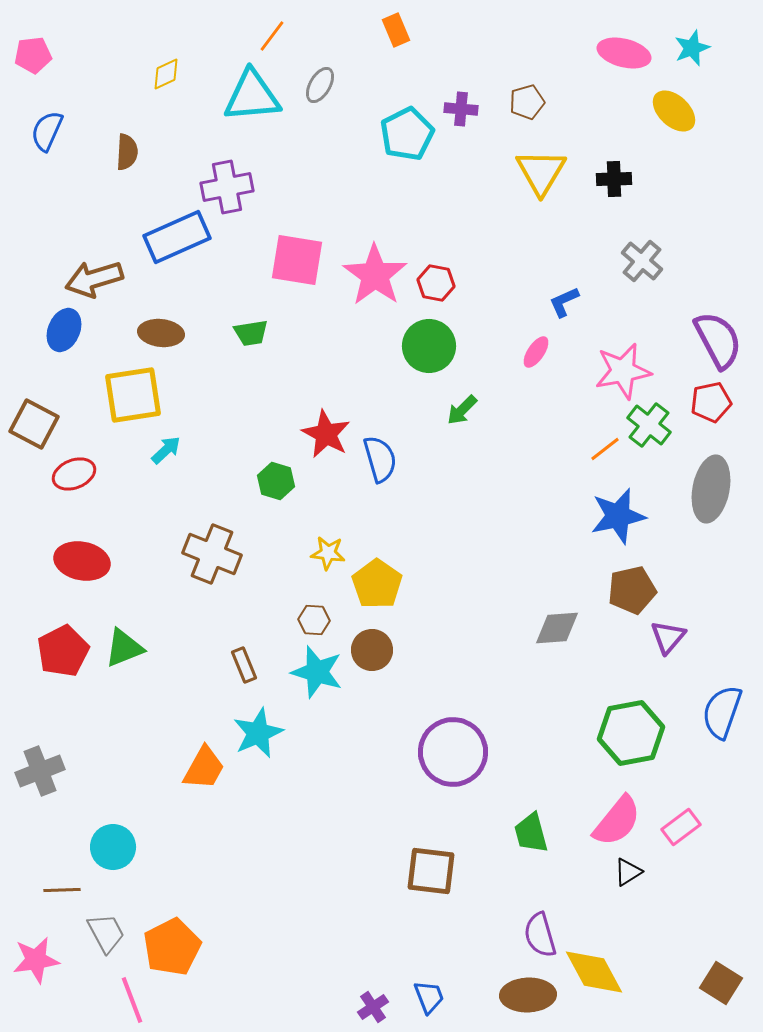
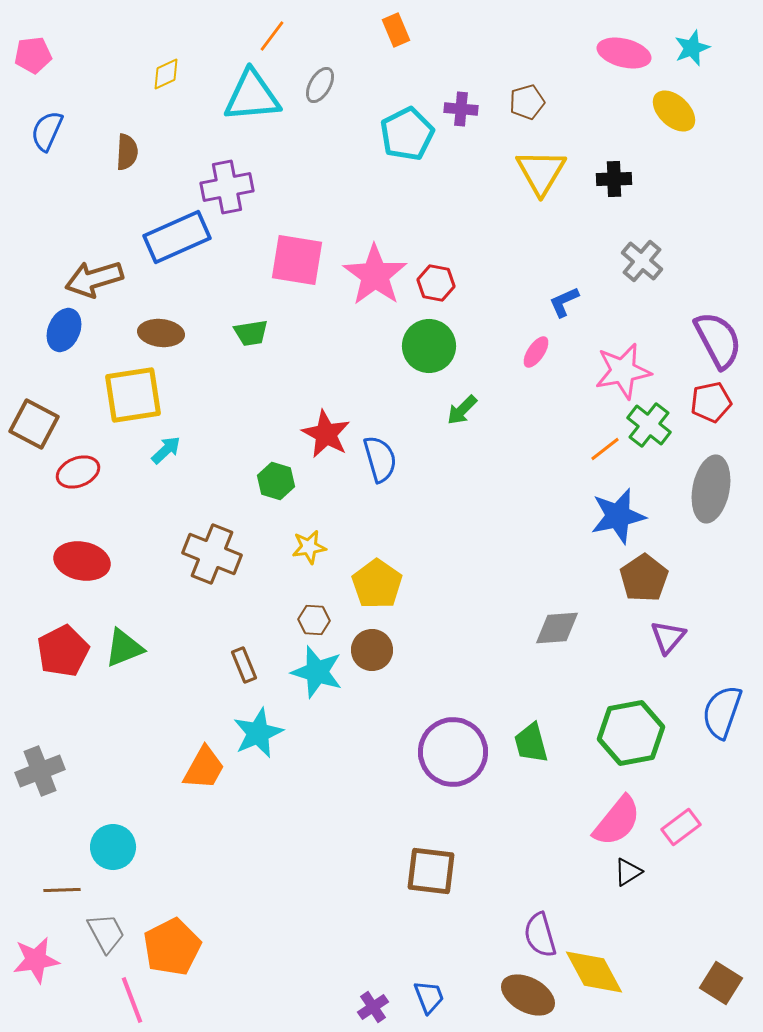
red ellipse at (74, 474): moved 4 px right, 2 px up
yellow star at (328, 553): moved 19 px left, 6 px up; rotated 16 degrees counterclockwise
brown pentagon at (632, 590): moved 12 px right, 12 px up; rotated 21 degrees counterclockwise
green trapezoid at (531, 833): moved 90 px up
brown ellipse at (528, 995): rotated 30 degrees clockwise
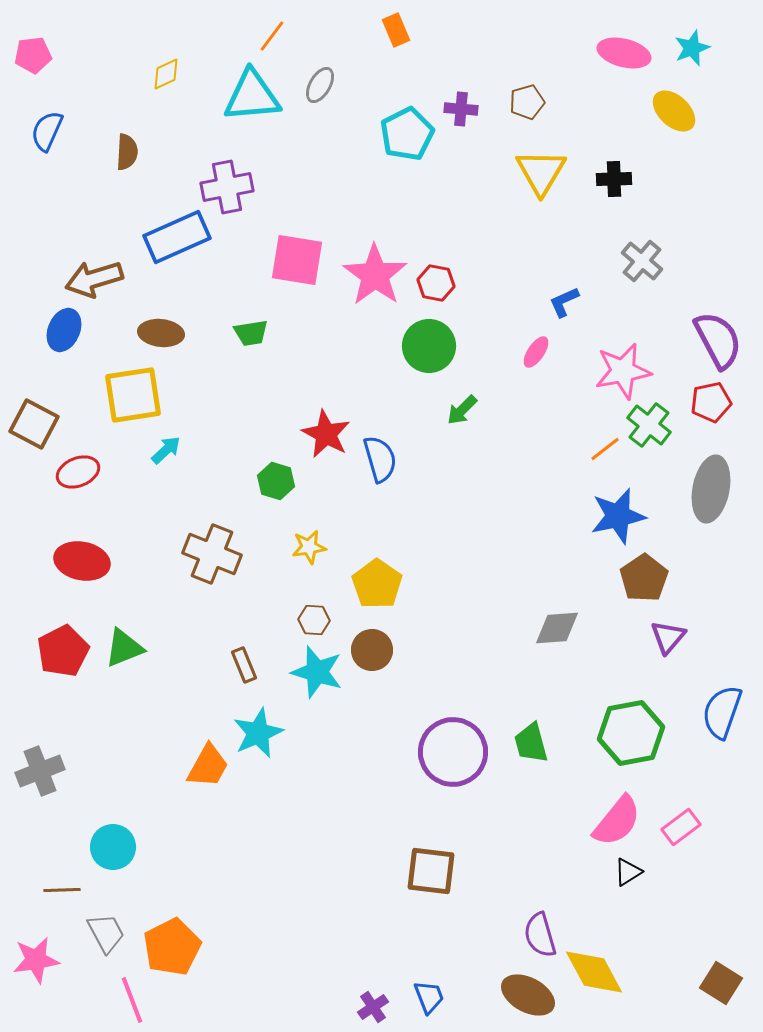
orange trapezoid at (204, 768): moved 4 px right, 2 px up
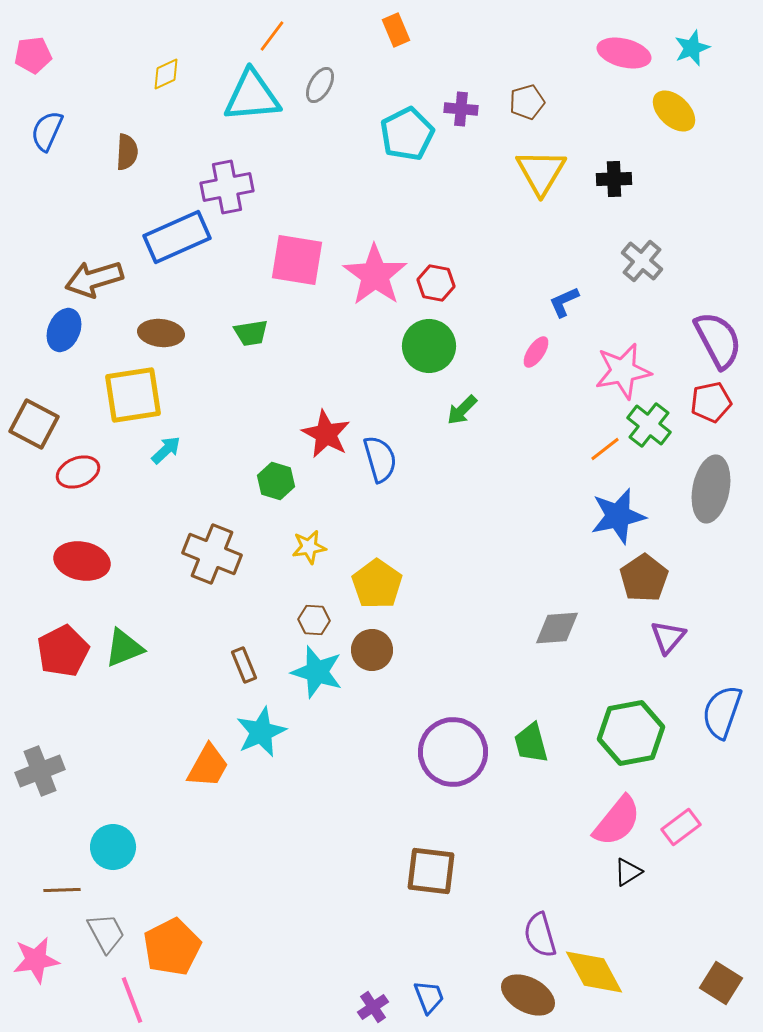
cyan star at (258, 733): moved 3 px right, 1 px up
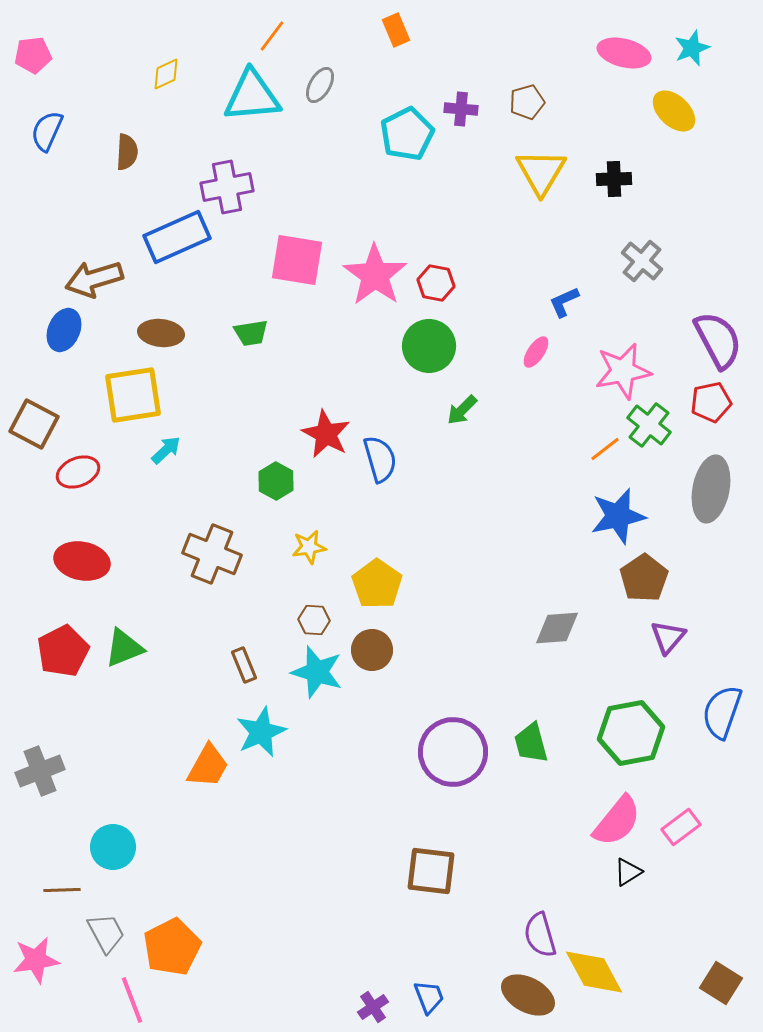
green hexagon at (276, 481): rotated 12 degrees clockwise
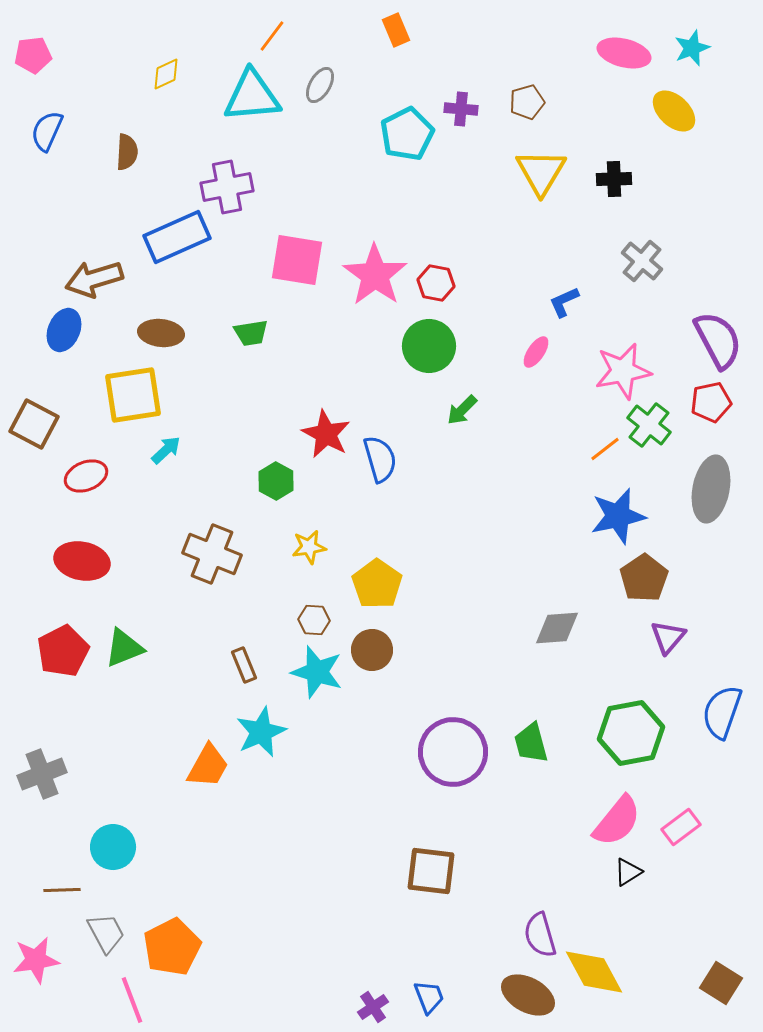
red ellipse at (78, 472): moved 8 px right, 4 px down
gray cross at (40, 771): moved 2 px right, 3 px down
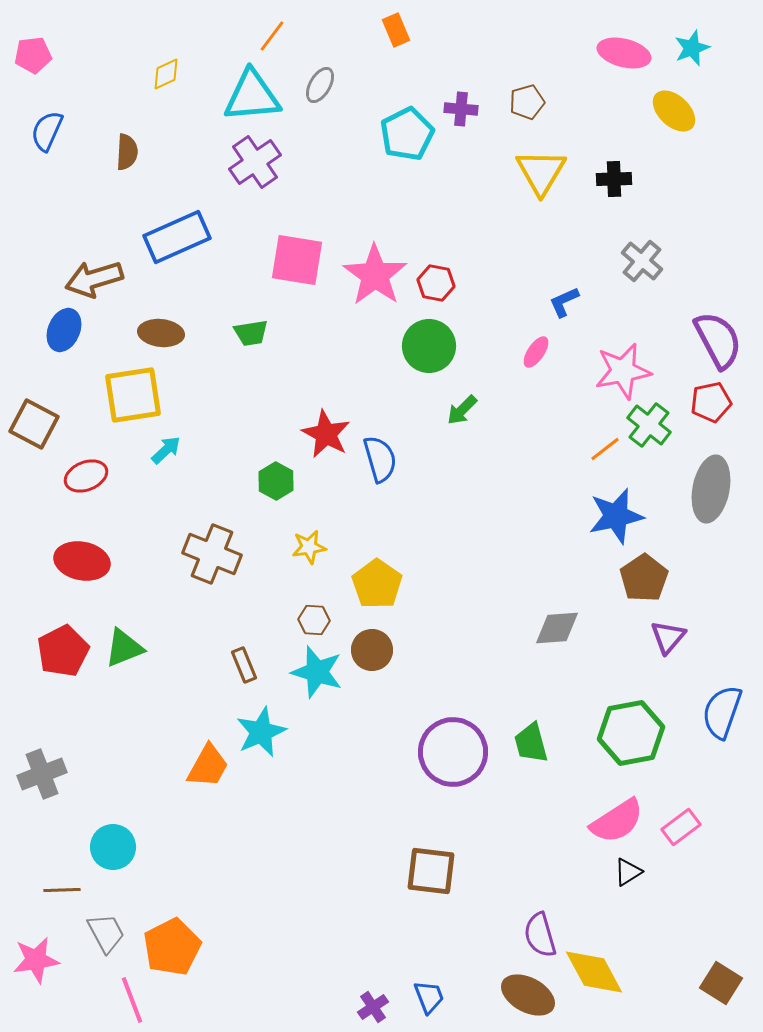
purple cross at (227, 187): moved 28 px right, 25 px up; rotated 24 degrees counterclockwise
blue star at (618, 516): moved 2 px left
pink semicircle at (617, 821): rotated 18 degrees clockwise
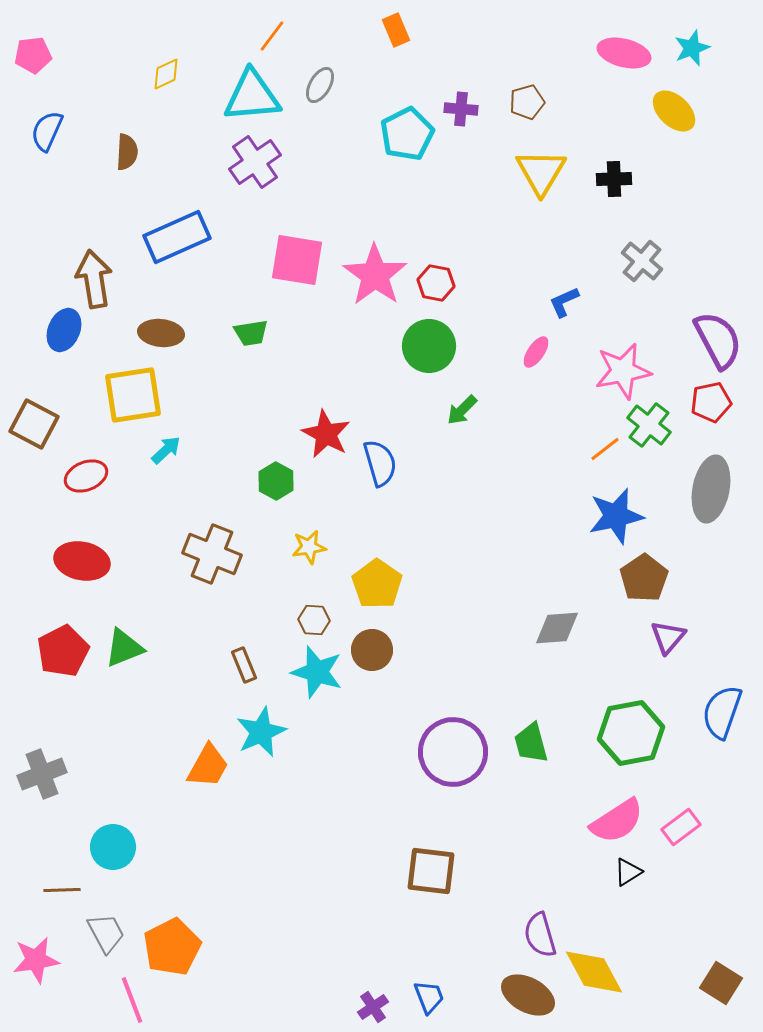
brown arrow at (94, 279): rotated 98 degrees clockwise
blue semicircle at (380, 459): moved 4 px down
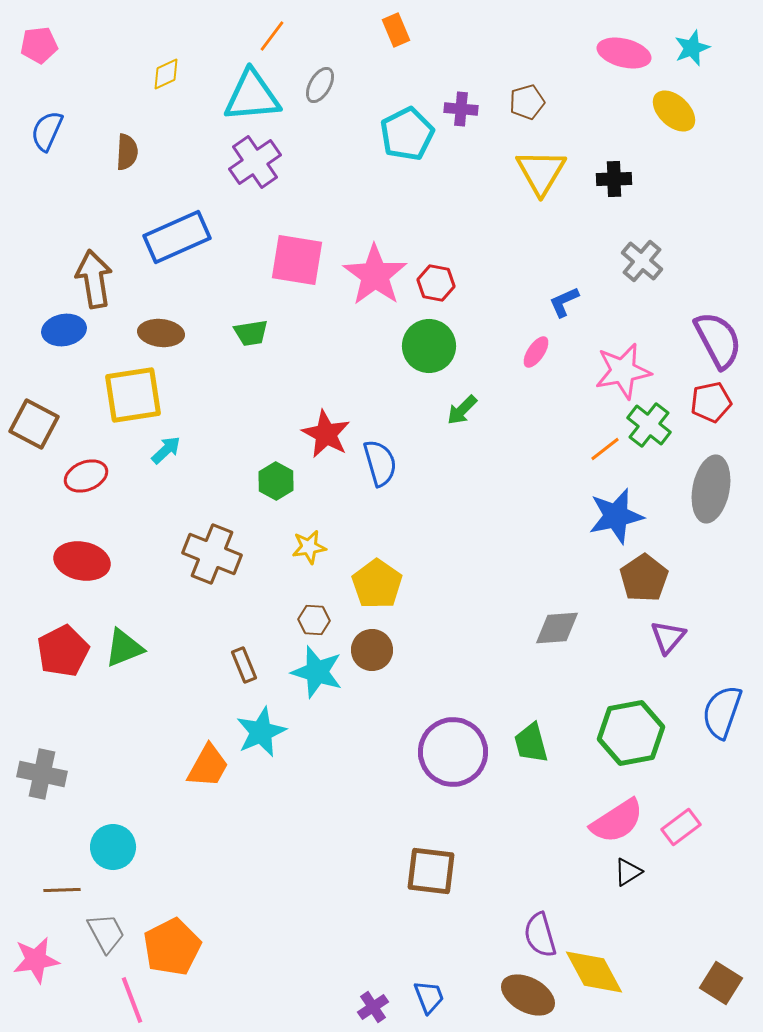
pink pentagon at (33, 55): moved 6 px right, 10 px up
blue ellipse at (64, 330): rotated 57 degrees clockwise
gray cross at (42, 774): rotated 33 degrees clockwise
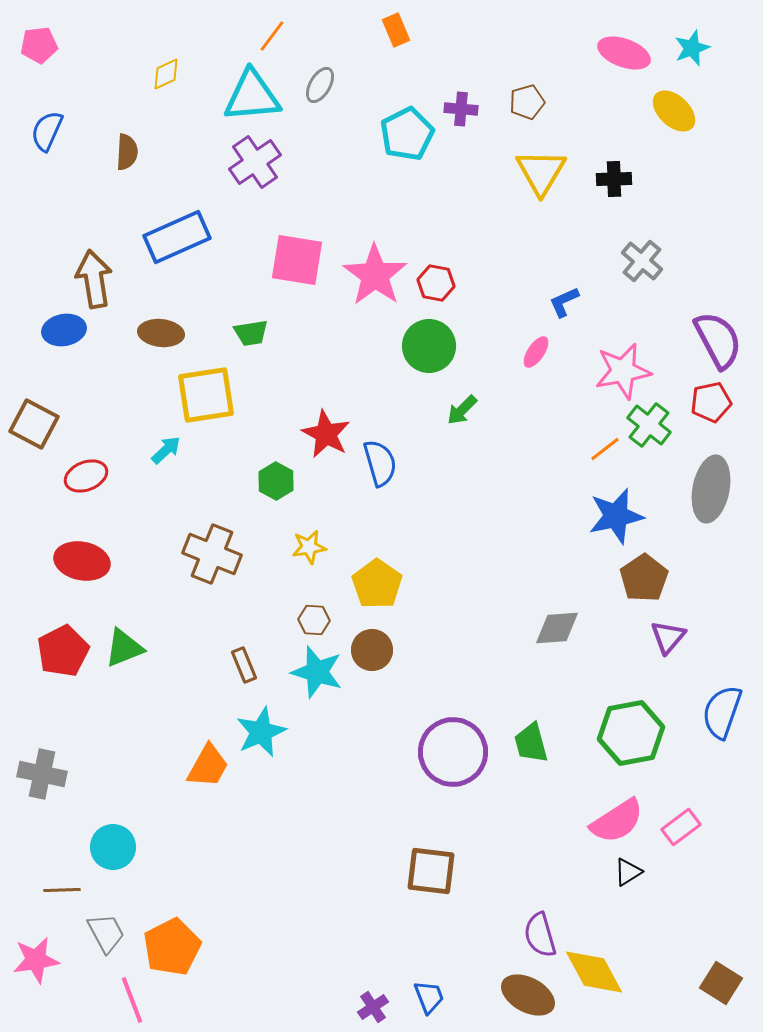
pink ellipse at (624, 53): rotated 6 degrees clockwise
yellow square at (133, 395): moved 73 px right
